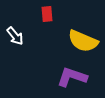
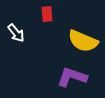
white arrow: moved 1 px right, 3 px up
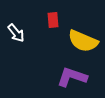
red rectangle: moved 6 px right, 6 px down
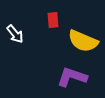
white arrow: moved 1 px left, 1 px down
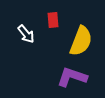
white arrow: moved 11 px right
yellow semicircle: moved 2 px left; rotated 92 degrees counterclockwise
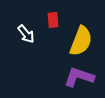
purple L-shape: moved 7 px right
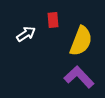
white arrow: rotated 84 degrees counterclockwise
purple L-shape: rotated 28 degrees clockwise
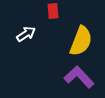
red rectangle: moved 9 px up
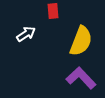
purple L-shape: moved 2 px right, 1 px down
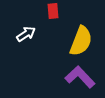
purple L-shape: moved 1 px left, 1 px up
